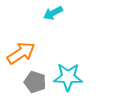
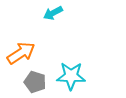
cyan star: moved 3 px right, 1 px up
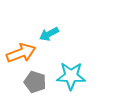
cyan arrow: moved 4 px left, 21 px down
orange arrow: rotated 12 degrees clockwise
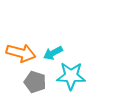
cyan arrow: moved 4 px right, 19 px down
orange arrow: rotated 36 degrees clockwise
